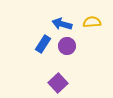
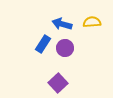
purple circle: moved 2 px left, 2 px down
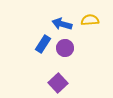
yellow semicircle: moved 2 px left, 2 px up
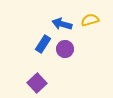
yellow semicircle: rotated 12 degrees counterclockwise
purple circle: moved 1 px down
purple square: moved 21 px left
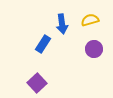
blue arrow: rotated 114 degrees counterclockwise
purple circle: moved 29 px right
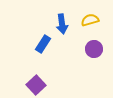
purple square: moved 1 px left, 2 px down
